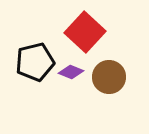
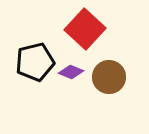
red square: moved 3 px up
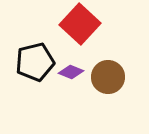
red square: moved 5 px left, 5 px up
brown circle: moved 1 px left
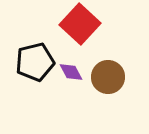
purple diamond: rotated 40 degrees clockwise
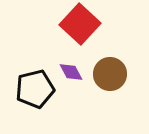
black pentagon: moved 27 px down
brown circle: moved 2 px right, 3 px up
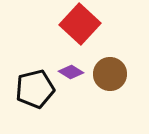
purple diamond: rotated 30 degrees counterclockwise
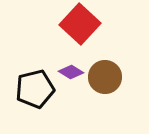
brown circle: moved 5 px left, 3 px down
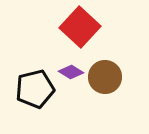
red square: moved 3 px down
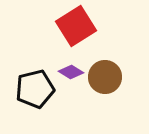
red square: moved 4 px left, 1 px up; rotated 15 degrees clockwise
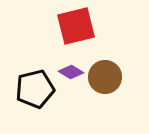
red square: rotated 18 degrees clockwise
